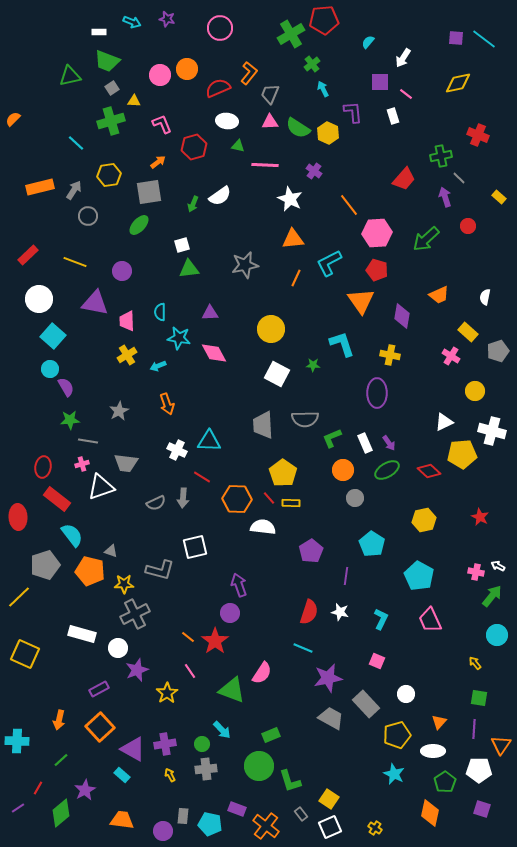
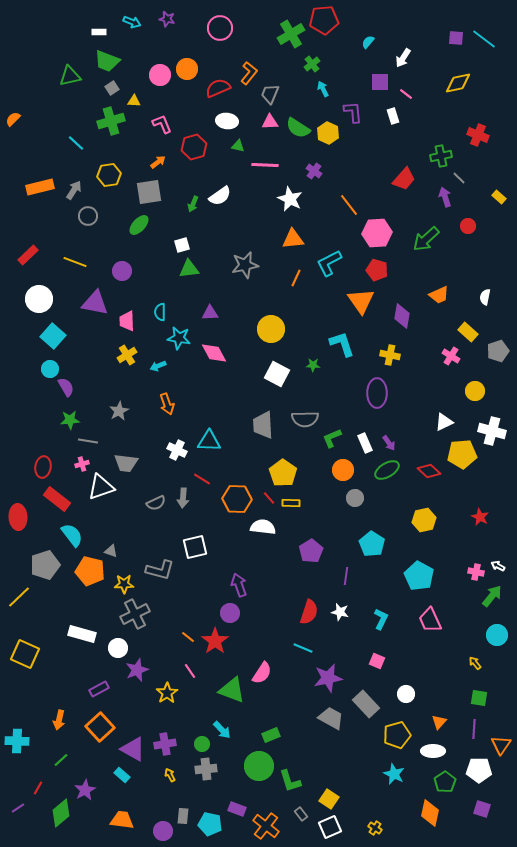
red line at (202, 477): moved 2 px down
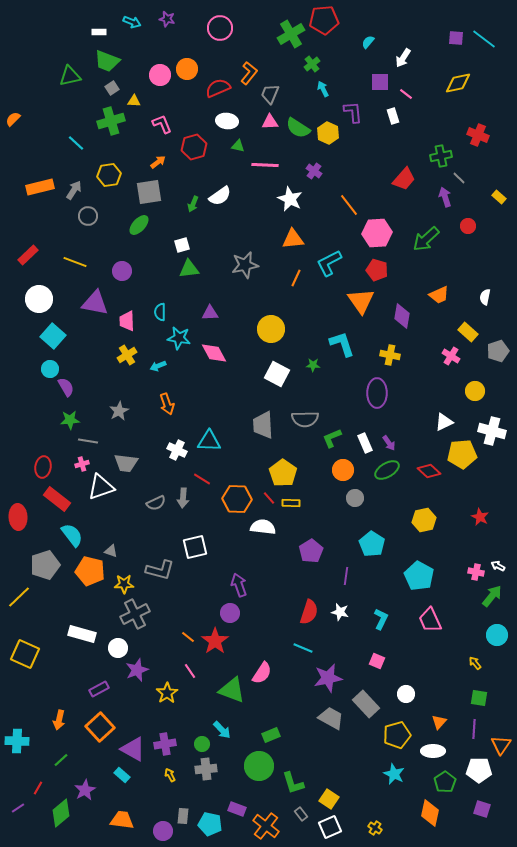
green L-shape at (290, 781): moved 3 px right, 2 px down
